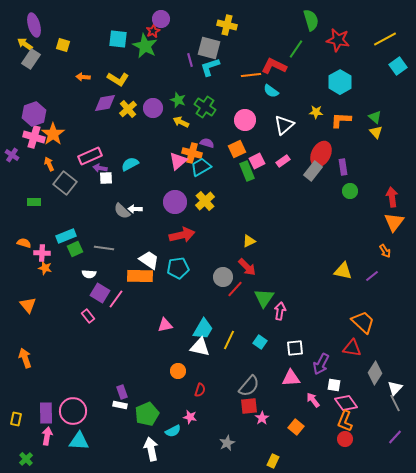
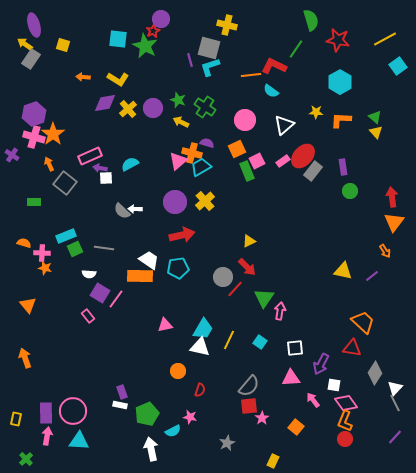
red ellipse at (321, 154): moved 18 px left, 2 px down; rotated 15 degrees clockwise
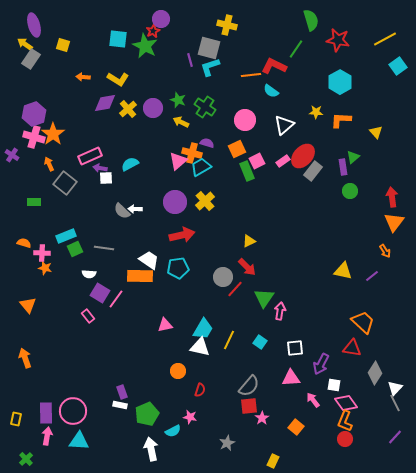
green triangle at (375, 117): moved 22 px left, 40 px down; rotated 40 degrees clockwise
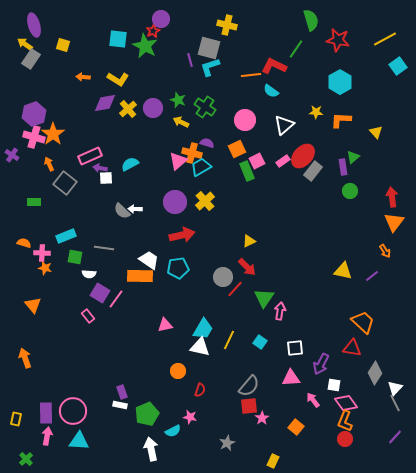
green square at (75, 249): moved 8 px down; rotated 35 degrees clockwise
orange triangle at (28, 305): moved 5 px right
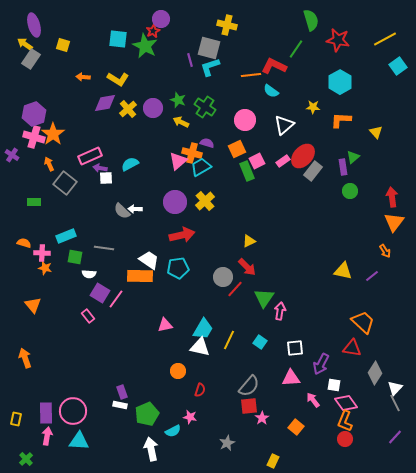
yellow star at (316, 112): moved 3 px left, 5 px up
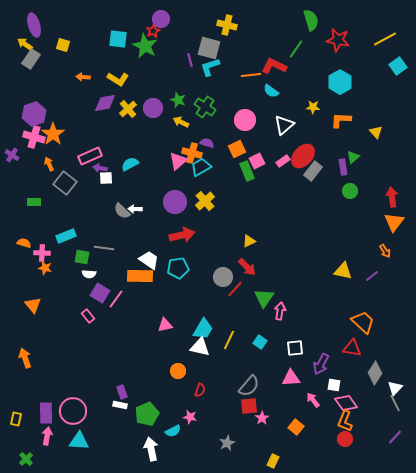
green square at (75, 257): moved 7 px right
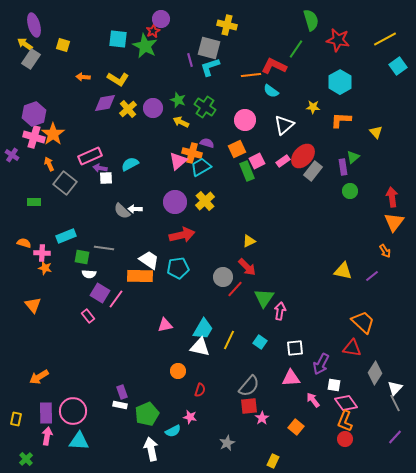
orange arrow at (25, 358): moved 14 px right, 19 px down; rotated 102 degrees counterclockwise
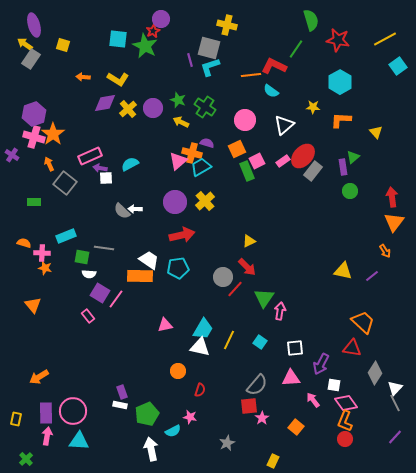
gray semicircle at (249, 386): moved 8 px right, 1 px up
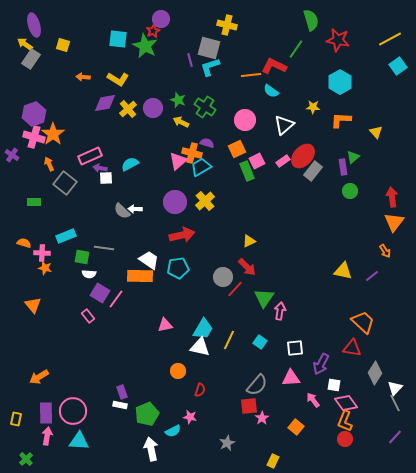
yellow line at (385, 39): moved 5 px right
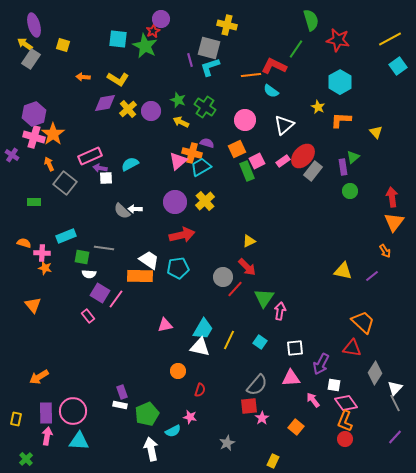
yellow star at (313, 107): moved 5 px right; rotated 24 degrees clockwise
purple circle at (153, 108): moved 2 px left, 3 px down
